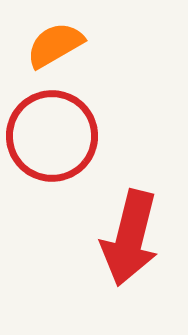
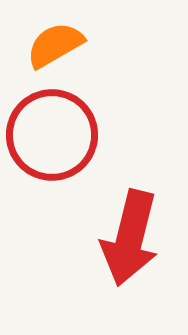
red circle: moved 1 px up
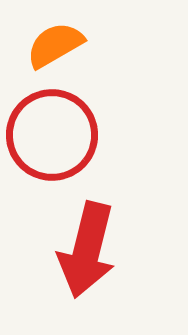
red arrow: moved 43 px left, 12 px down
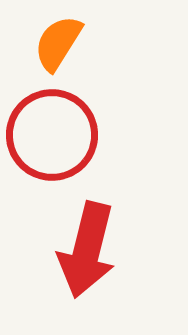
orange semicircle: moved 3 px right, 2 px up; rotated 28 degrees counterclockwise
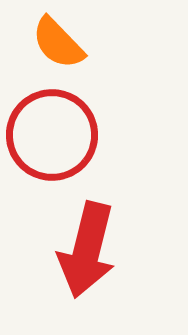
orange semicircle: rotated 76 degrees counterclockwise
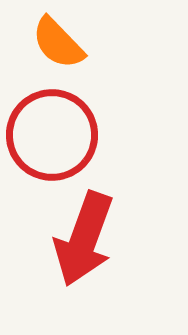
red arrow: moved 3 px left, 11 px up; rotated 6 degrees clockwise
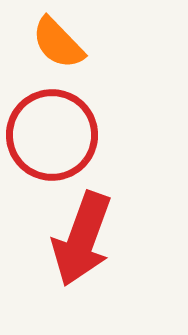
red arrow: moved 2 px left
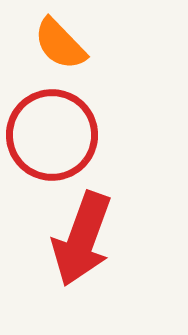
orange semicircle: moved 2 px right, 1 px down
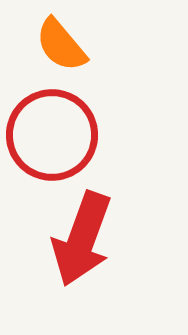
orange semicircle: moved 1 px right, 1 px down; rotated 4 degrees clockwise
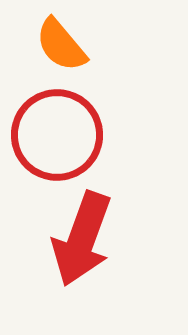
red circle: moved 5 px right
